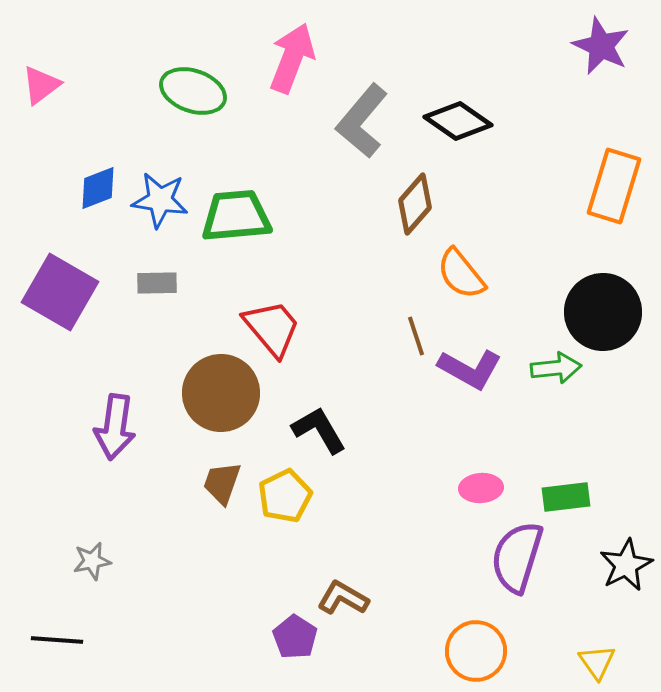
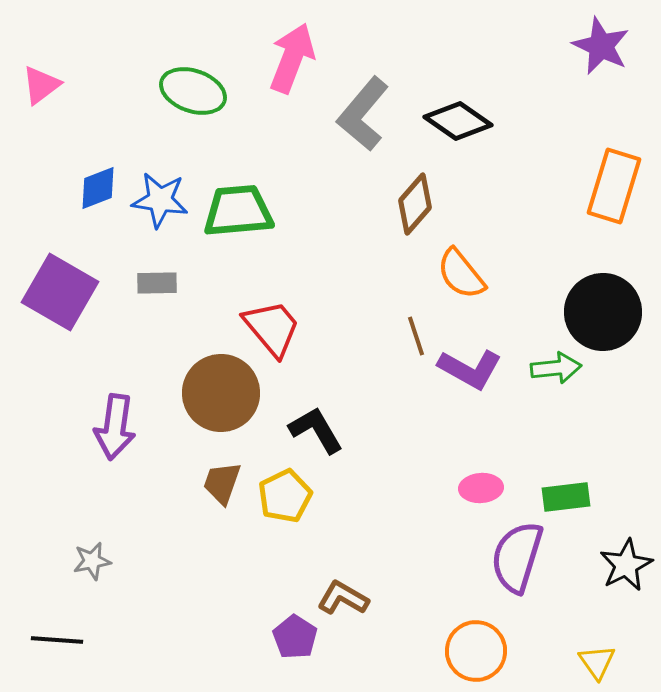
gray L-shape: moved 1 px right, 7 px up
green trapezoid: moved 2 px right, 5 px up
black L-shape: moved 3 px left
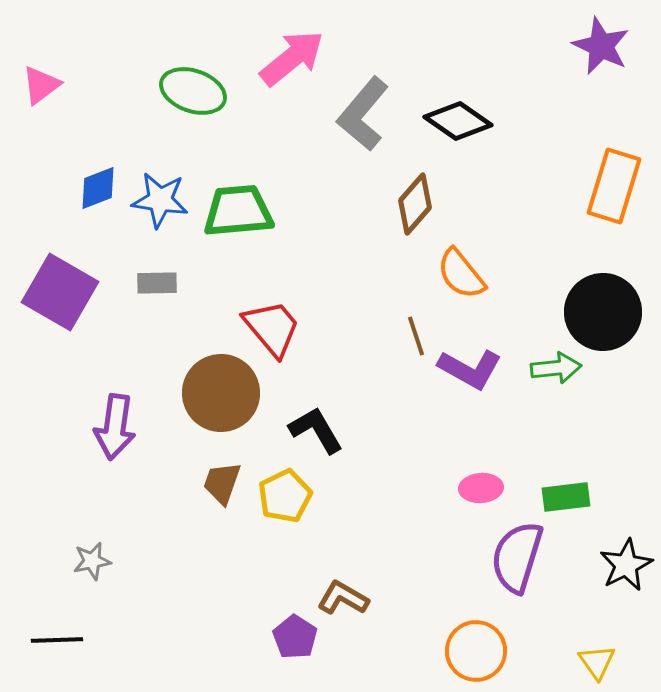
pink arrow: rotated 30 degrees clockwise
black line: rotated 6 degrees counterclockwise
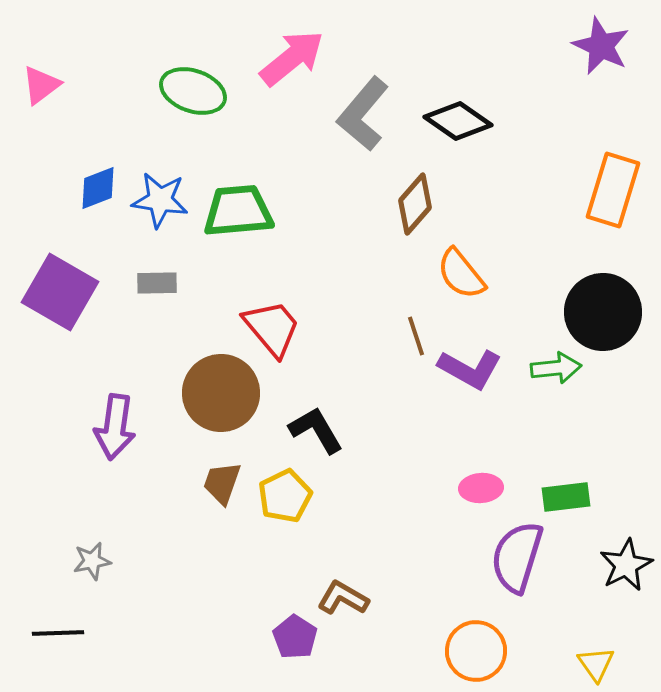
orange rectangle: moved 1 px left, 4 px down
black line: moved 1 px right, 7 px up
yellow triangle: moved 1 px left, 2 px down
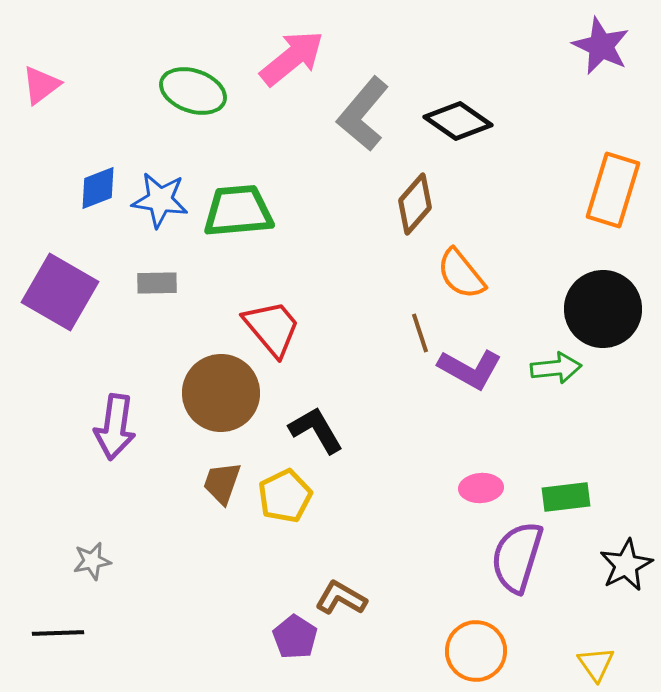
black circle: moved 3 px up
brown line: moved 4 px right, 3 px up
brown L-shape: moved 2 px left
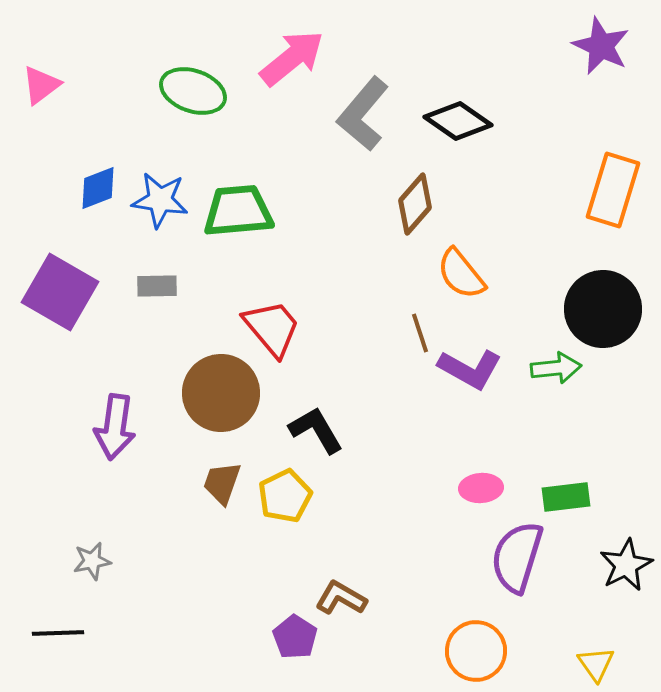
gray rectangle: moved 3 px down
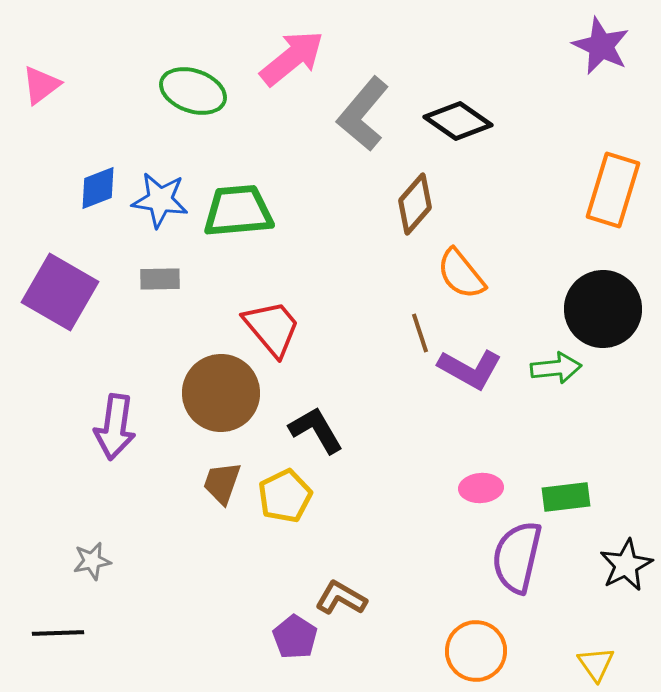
gray rectangle: moved 3 px right, 7 px up
purple semicircle: rotated 4 degrees counterclockwise
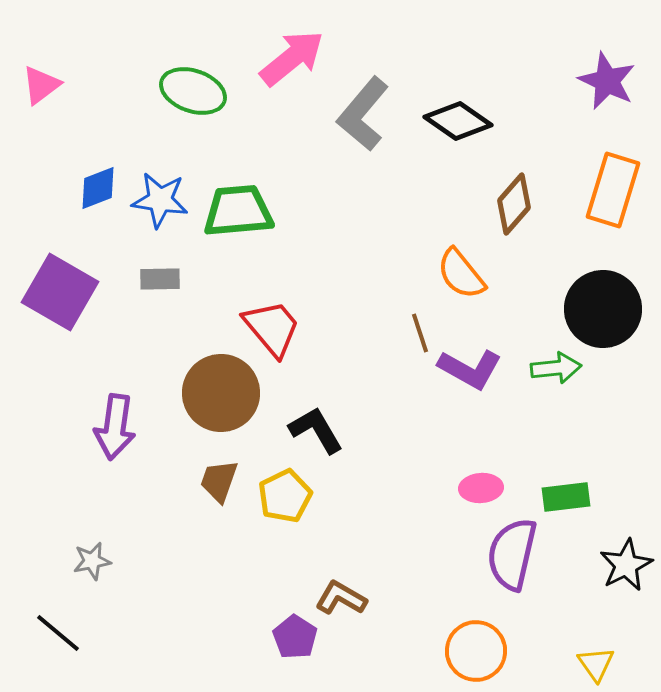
purple star: moved 6 px right, 35 px down
brown diamond: moved 99 px right
brown trapezoid: moved 3 px left, 2 px up
purple semicircle: moved 5 px left, 3 px up
black line: rotated 42 degrees clockwise
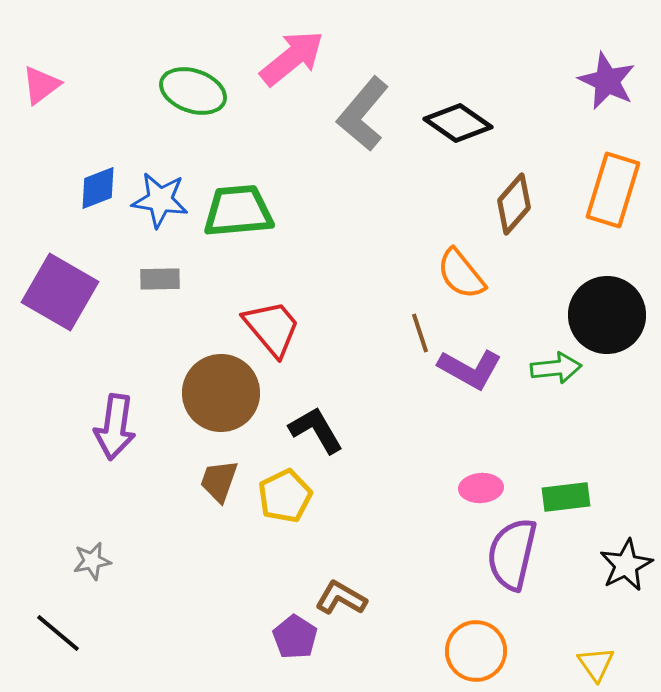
black diamond: moved 2 px down
black circle: moved 4 px right, 6 px down
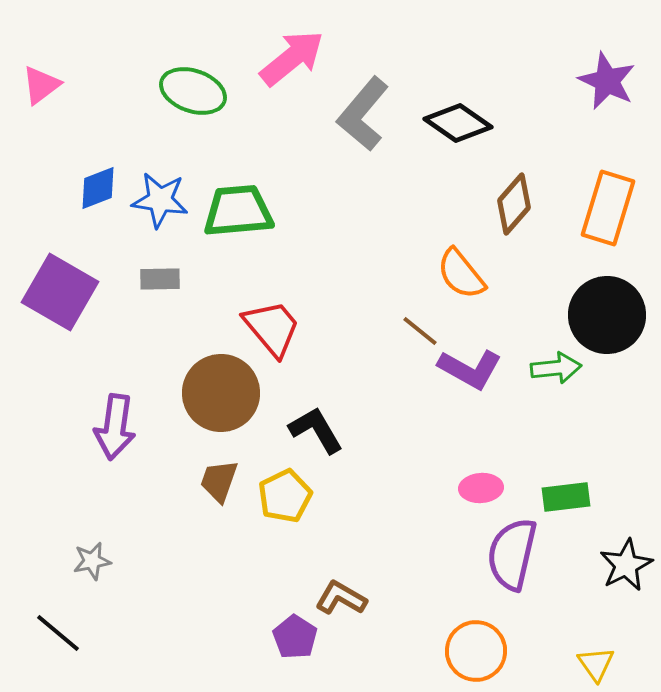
orange rectangle: moved 5 px left, 18 px down
brown line: moved 2 px up; rotated 33 degrees counterclockwise
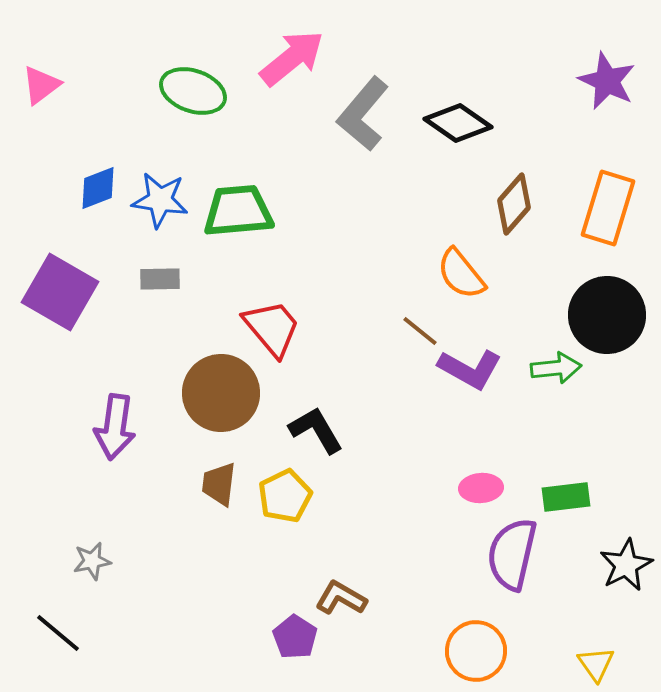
brown trapezoid: moved 3 px down; rotated 12 degrees counterclockwise
